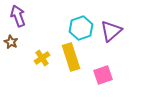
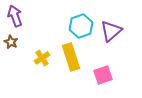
purple arrow: moved 3 px left
cyan hexagon: moved 2 px up
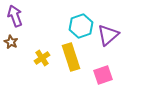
purple triangle: moved 3 px left, 4 px down
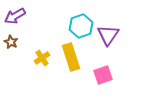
purple arrow: rotated 100 degrees counterclockwise
purple triangle: rotated 15 degrees counterclockwise
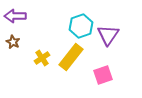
purple arrow: rotated 30 degrees clockwise
brown star: moved 2 px right
yellow rectangle: rotated 56 degrees clockwise
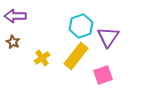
purple triangle: moved 2 px down
yellow rectangle: moved 5 px right, 1 px up
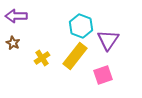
purple arrow: moved 1 px right
cyan hexagon: rotated 20 degrees counterclockwise
purple triangle: moved 3 px down
brown star: moved 1 px down
yellow rectangle: moved 1 px left
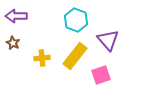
cyan hexagon: moved 5 px left, 6 px up
purple triangle: rotated 15 degrees counterclockwise
yellow cross: rotated 28 degrees clockwise
pink square: moved 2 px left
